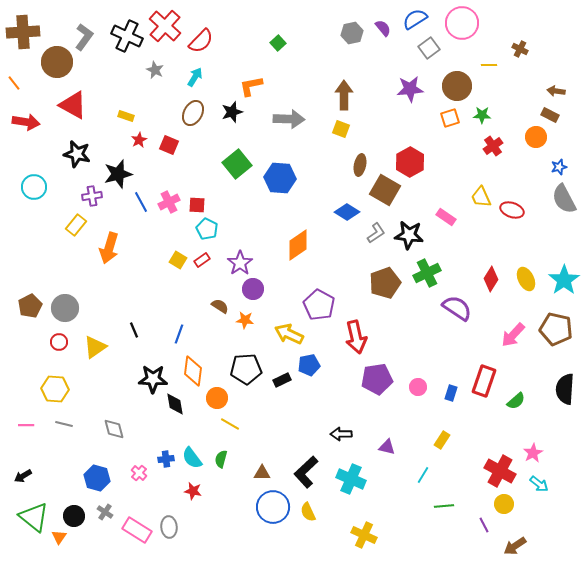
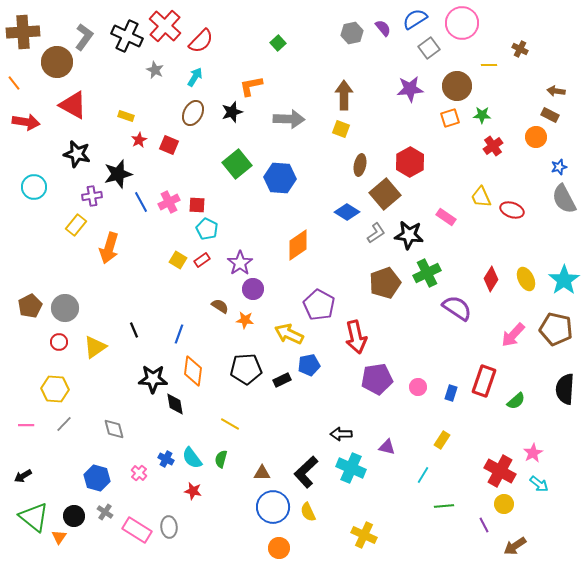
brown square at (385, 190): moved 4 px down; rotated 20 degrees clockwise
orange circle at (217, 398): moved 62 px right, 150 px down
gray line at (64, 424): rotated 60 degrees counterclockwise
blue cross at (166, 459): rotated 35 degrees clockwise
cyan cross at (351, 479): moved 11 px up
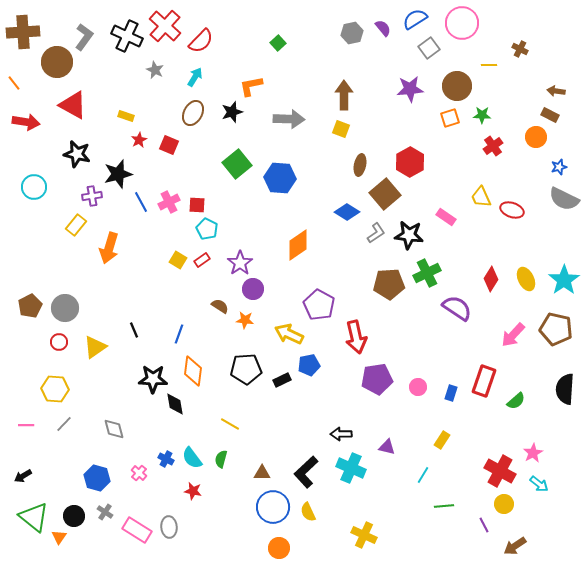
gray semicircle at (564, 199): rotated 36 degrees counterclockwise
brown pentagon at (385, 283): moved 4 px right, 1 px down; rotated 16 degrees clockwise
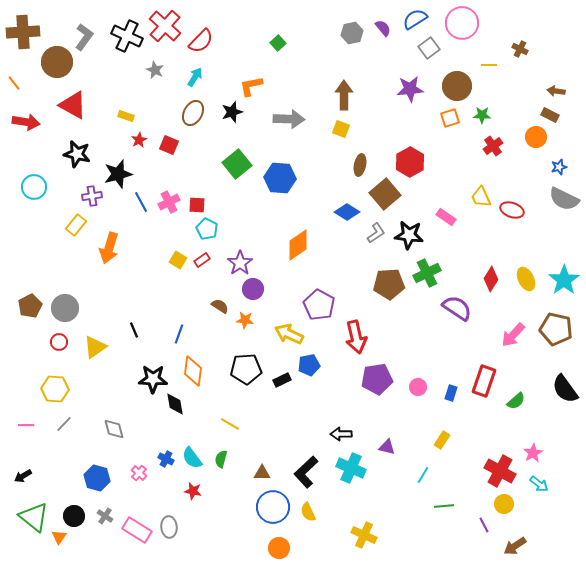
black semicircle at (565, 389): rotated 40 degrees counterclockwise
gray cross at (105, 512): moved 4 px down
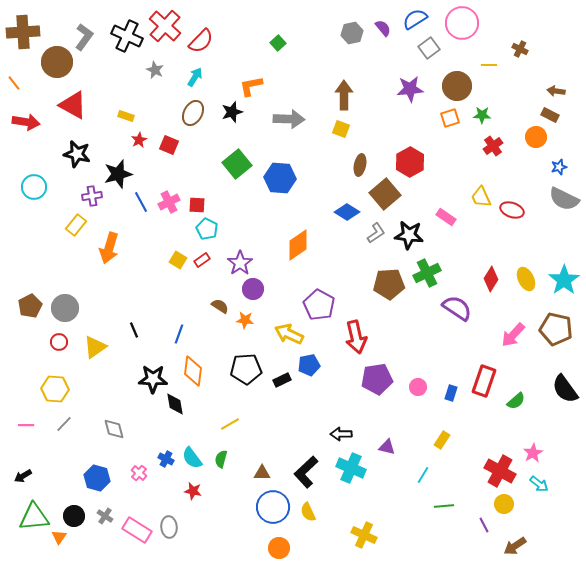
yellow line at (230, 424): rotated 60 degrees counterclockwise
green triangle at (34, 517): rotated 44 degrees counterclockwise
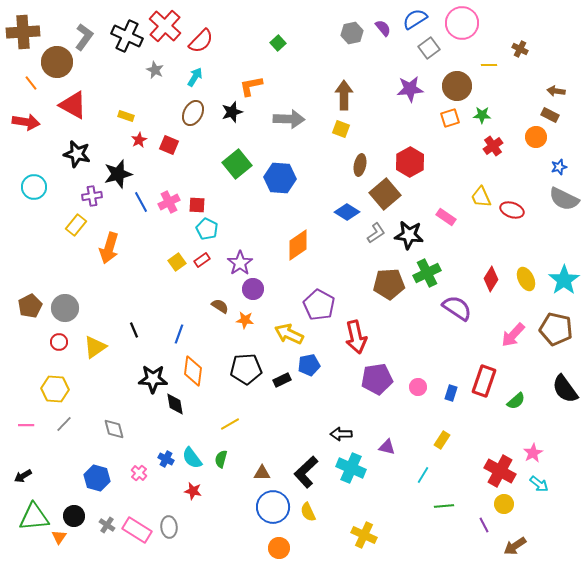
orange line at (14, 83): moved 17 px right
yellow square at (178, 260): moved 1 px left, 2 px down; rotated 24 degrees clockwise
gray cross at (105, 516): moved 2 px right, 9 px down
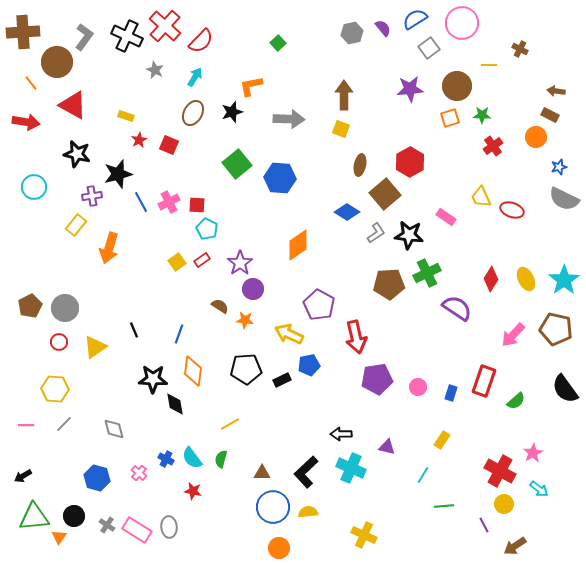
cyan arrow at (539, 484): moved 5 px down
yellow semicircle at (308, 512): rotated 108 degrees clockwise
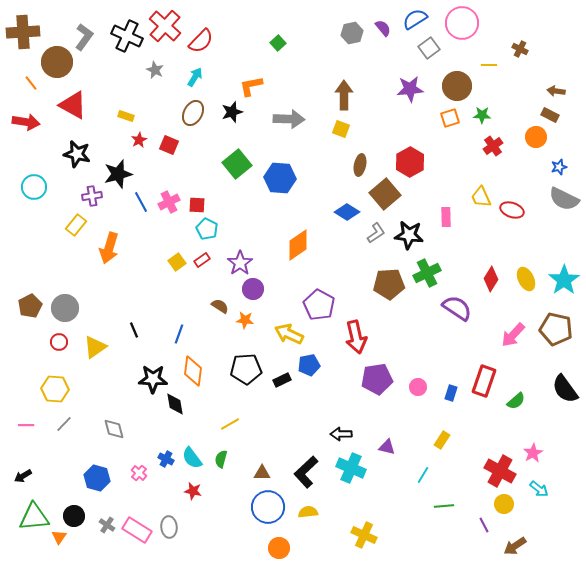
pink rectangle at (446, 217): rotated 54 degrees clockwise
blue circle at (273, 507): moved 5 px left
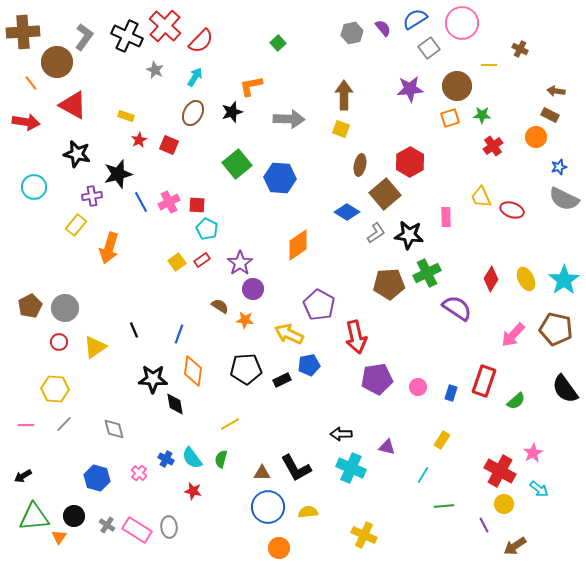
black L-shape at (306, 472): moved 10 px left, 4 px up; rotated 76 degrees counterclockwise
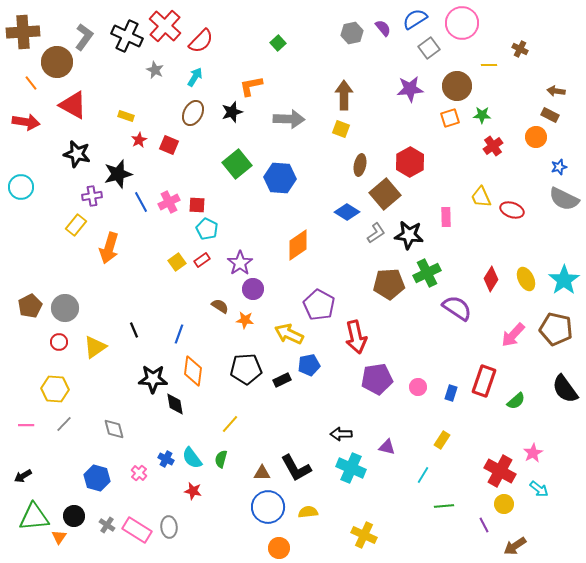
cyan circle at (34, 187): moved 13 px left
yellow line at (230, 424): rotated 18 degrees counterclockwise
